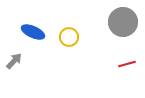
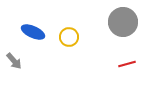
gray arrow: rotated 96 degrees clockwise
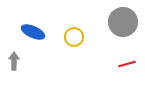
yellow circle: moved 5 px right
gray arrow: rotated 138 degrees counterclockwise
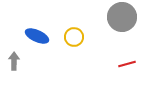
gray circle: moved 1 px left, 5 px up
blue ellipse: moved 4 px right, 4 px down
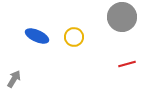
gray arrow: moved 18 px down; rotated 30 degrees clockwise
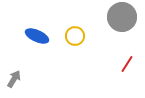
yellow circle: moved 1 px right, 1 px up
red line: rotated 42 degrees counterclockwise
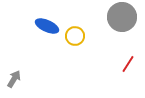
blue ellipse: moved 10 px right, 10 px up
red line: moved 1 px right
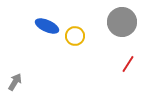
gray circle: moved 5 px down
gray arrow: moved 1 px right, 3 px down
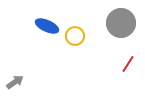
gray circle: moved 1 px left, 1 px down
gray arrow: rotated 24 degrees clockwise
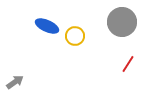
gray circle: moved 1 px right, 1 px up
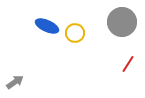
yellow circle: moved 3 px up
